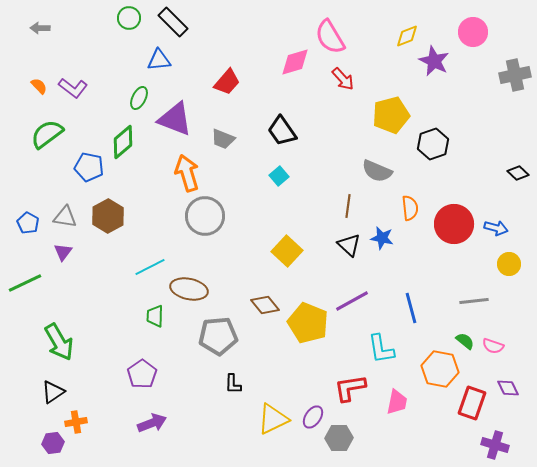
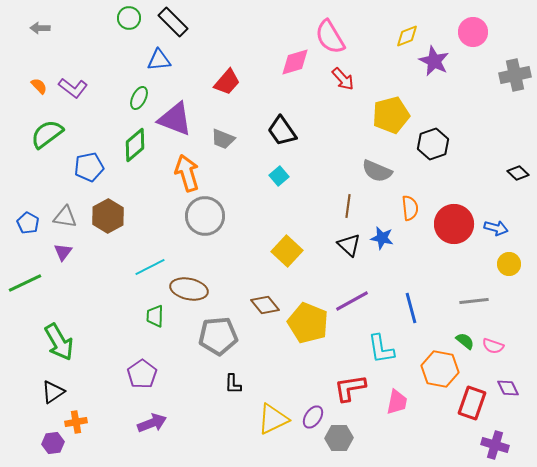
green diamond at (123, 142): moved 12 px right, 3 px down
blue pentagon at (89, 167): rotated 24 degrees counterclockwise
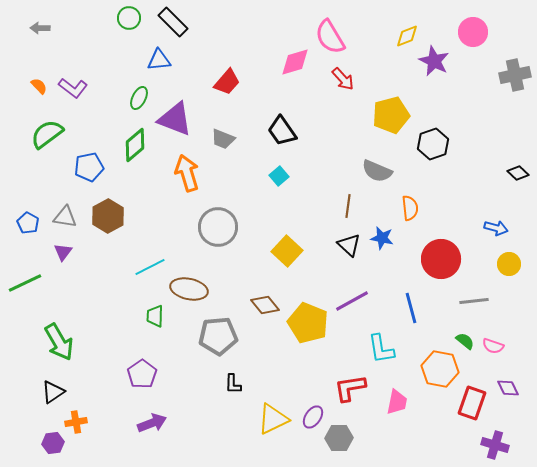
gray circle at (205, 216): moved 13 px right, 11 px down
red circle at (454, 224): moved 13 px left, 35 px down
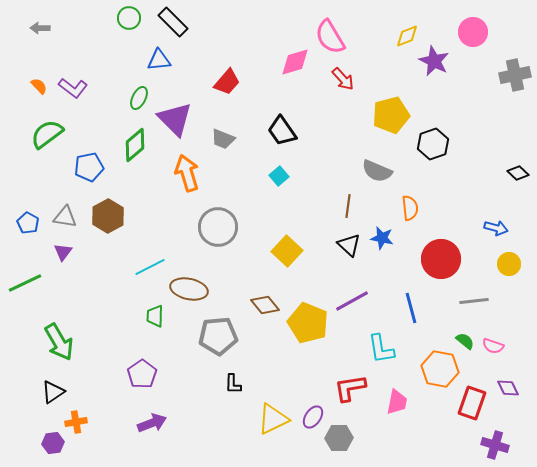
purple triangle at (175, 119): rotated 24 degrees clockwise
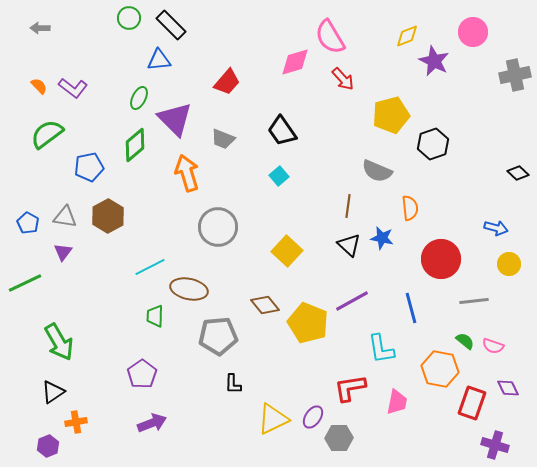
black rectangle at (173, 22): moved 2 px left, 3 px down
purple hexagon at (53, 443): moved 5 px left, 3 px down; rotated 15 degrees counterclockwise
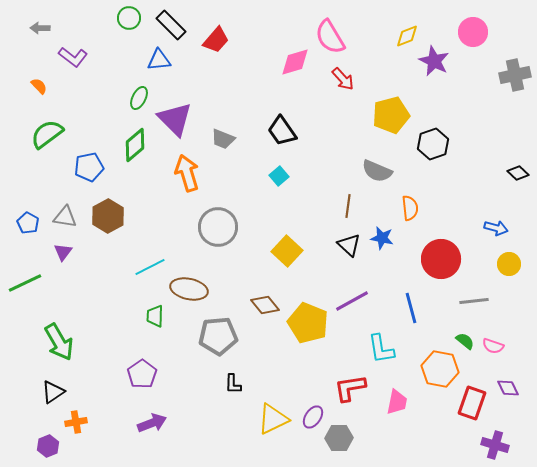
red trapezoid at (227, 82): moved 11 px left, 42 px up
purple L-shape at (73, 88): moved 31 px up
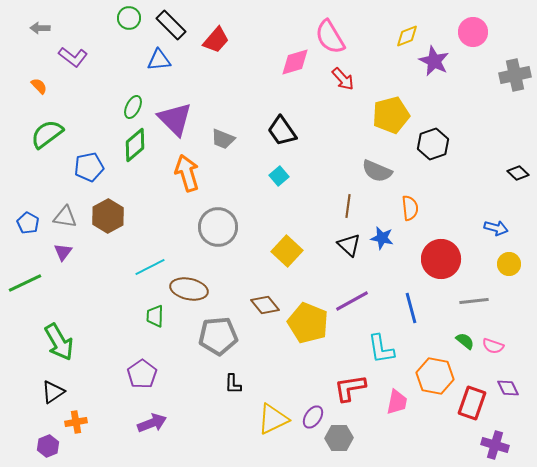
green ellipse at (139, 98): moved 6 px left, 9 px down
orange hexagon at (440, 369): moved 5 px left, 7 px down
